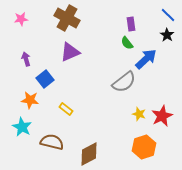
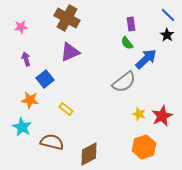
pink star: moved 8 px down
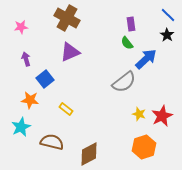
cyan star: moved 1 px left; rotated 18 degrees clockwise
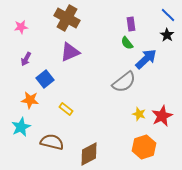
purple arrow: rotated 136 degrees counterclockwise
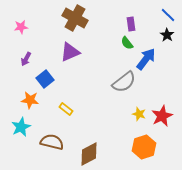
brown cross: moved 8 px right
blue arrow: rotated 10 degrees counterclockwise
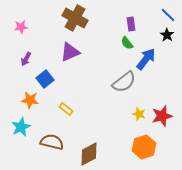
red star: rotated 10 degrees clockwise
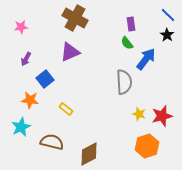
gray semicircle: rotated 55 degrees counterclockwise
orange hexagon: moved 3 px right, 1 px up
